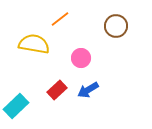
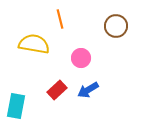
orange line: rotated 66 degrees counterclockwise
cyan rectangle: rotated 35 degrees counterclockwise
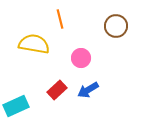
cyan rectangle: rotated 55 degrees clockwise
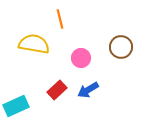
brown circle: moved 5 px right, 21 px down
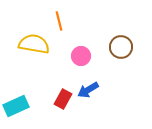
orange line: moved 1 px left, 2 px down
pink circle: moved 2 px up
red rectangle: moved 6 px right, 9 px down; rotated 18 degrees counterclockwise
